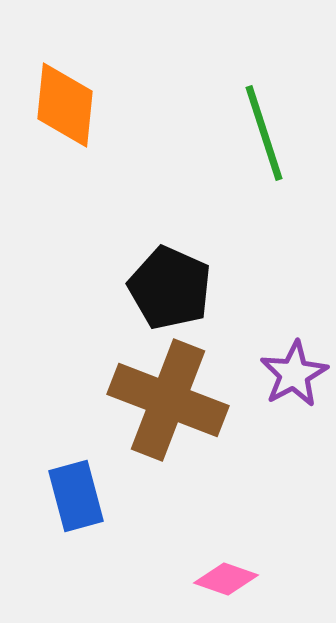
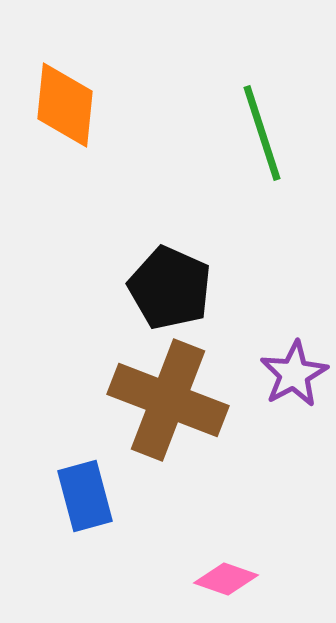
green line: moved 2 px left
blue rectangle: moved 9 px right
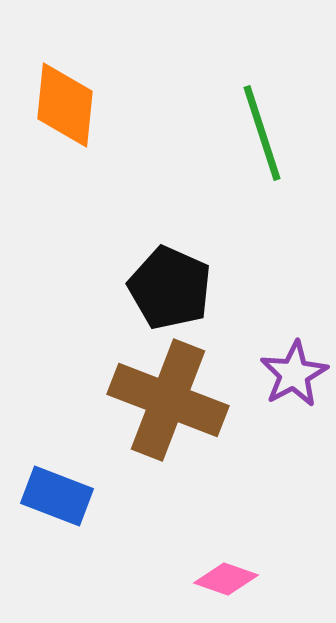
blue rectangle: moved 28 px left; rotated 54 degrees counterclockwise
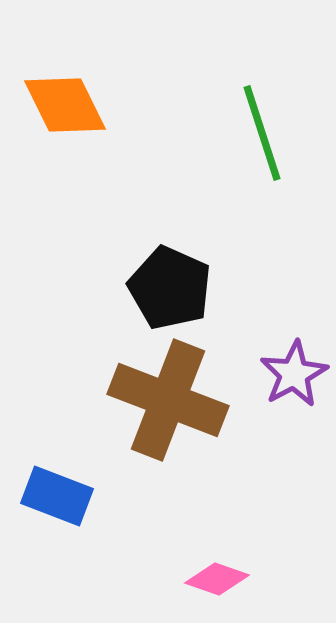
orange diamond: rotated 32 degrees counterclockwise
pink diamond: moved 9 px left
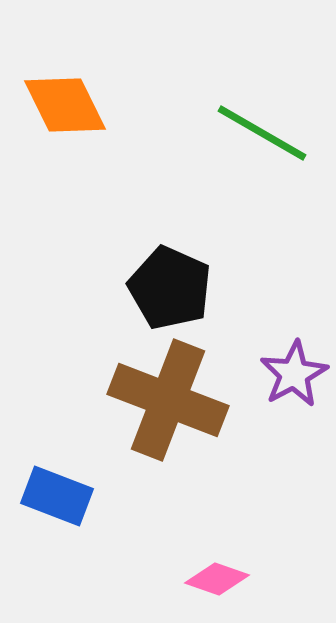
green line: rotated 42 degrees counterclockwise
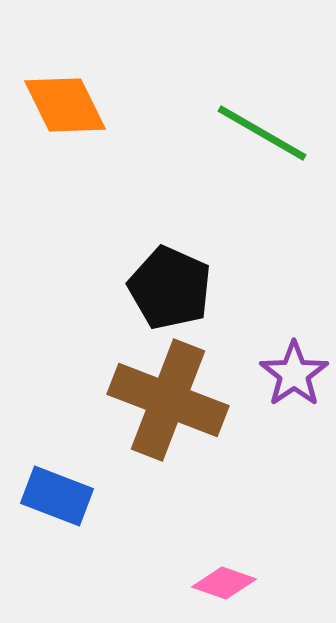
purple star: rotated 6 degrees counterclockwise
pink diamond: moved 7 px right, 4 px down
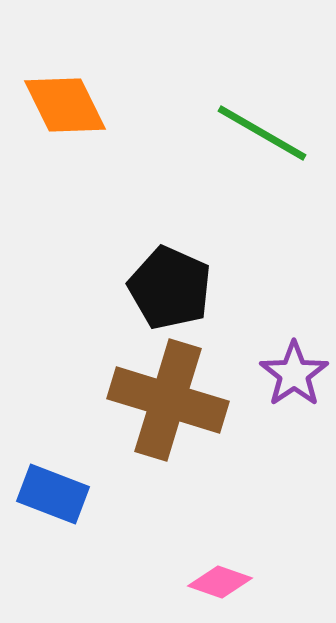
brown cross: rotated 4 degrees counterclockwise
blue rectangle: moved 4 px left, 2 px up
pink diamond: moved 4 px left, 1 px up
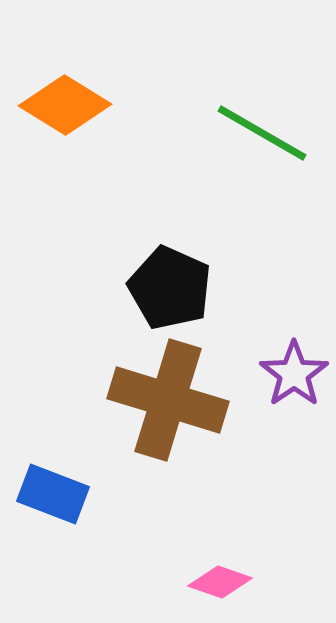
orange diamond: rotated 32 degrees counterclockwise
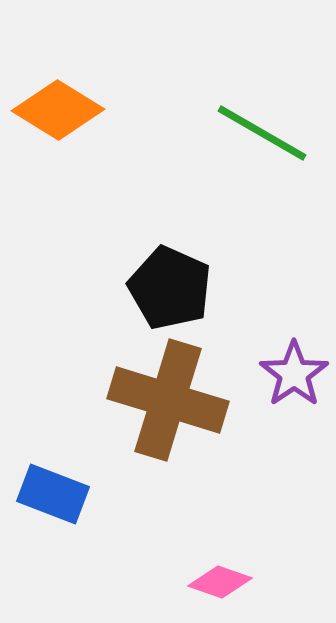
orange diamond: moved 7 px left, 5 px down
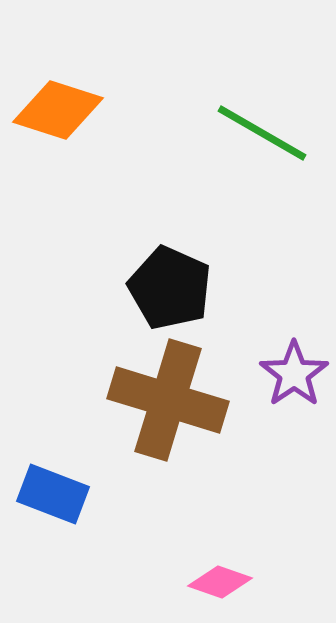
orange diamond: rotated 14 degrees counterclockwise
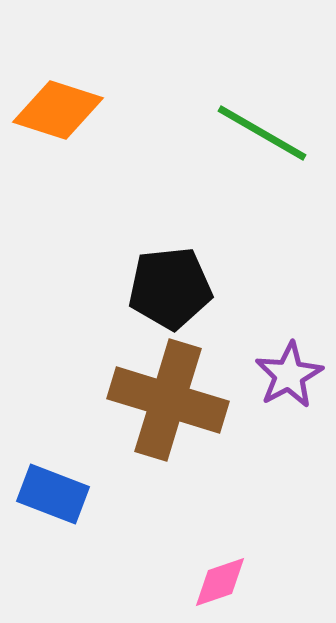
black pentagon: rotated 30 degrees counterclockwise
purple star: moved 5 px left, 1 px down; rotated 6 degrees clockwise
pink diamond: rotated 38 degrees counterclockwise
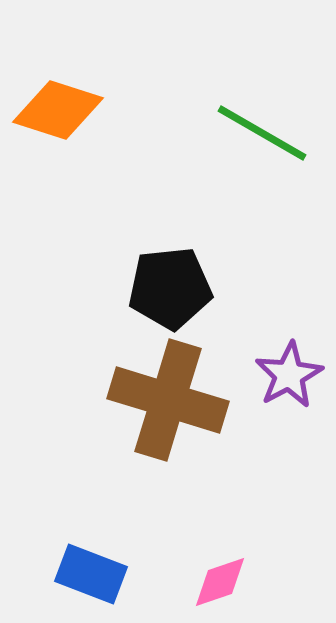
blue rectangle: moved 38 px right, 80 px down
